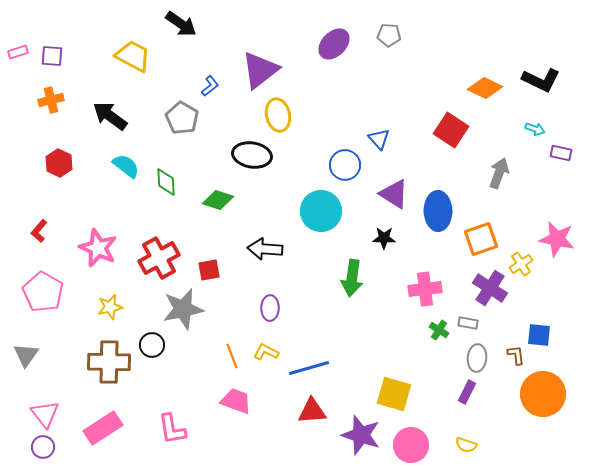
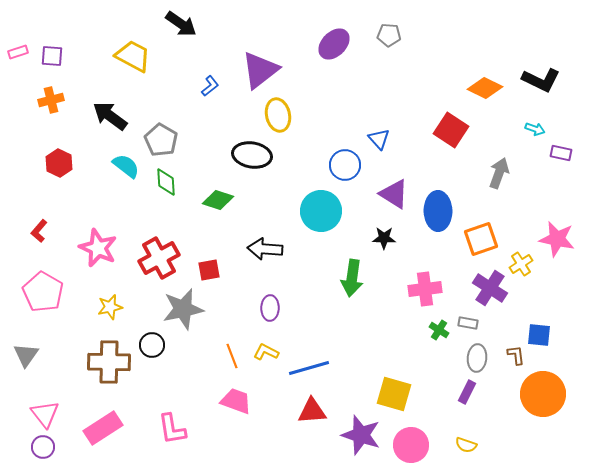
gray pentagon at (182, 118): moved 21 px left, 22 px down
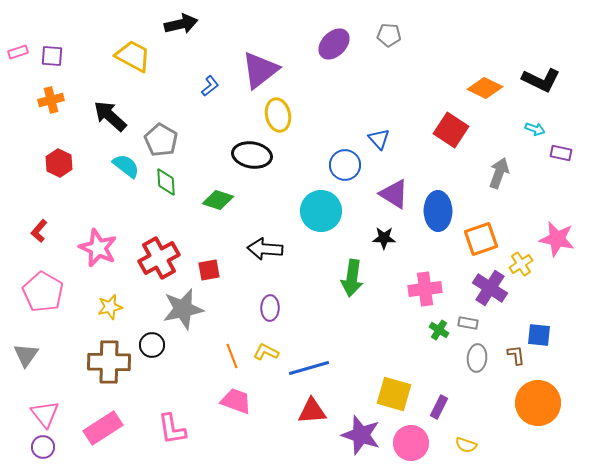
black arrow at (181, 24): rotated 48 degrees counterclockwise
black arrow at (110, 116): rotated 6 degrees clockwise
purple rectangle at (467, 392): moved 28 px left, 15 px down
orange circle at (543, 394): moved 5 px left, 9 px down
pink circle at (411, 445): moved 2 px up
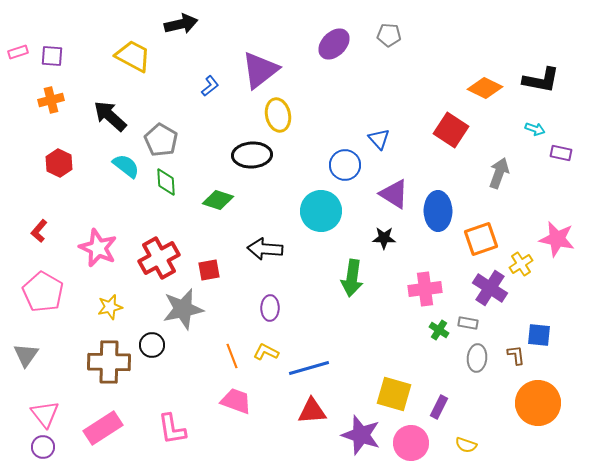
black L-shape at (541, 80): rotated 15 degrees counterclockwise
black ellipse at (252, 155): rotated 12 degrees counterclockwise
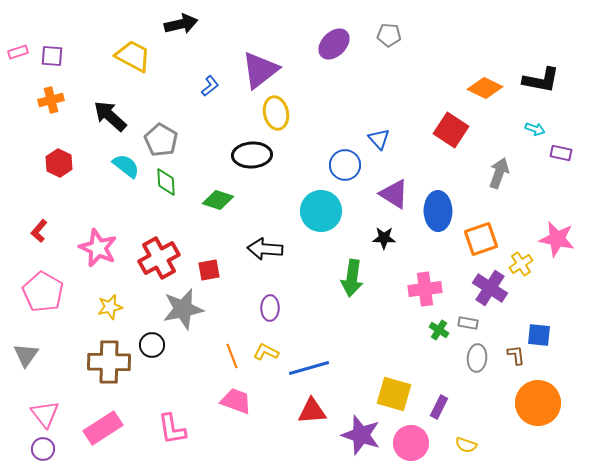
yellow ellipse at (278, 115): moved 2 px left, 2 px up
purple circle at (43, 447): moved 2 px down
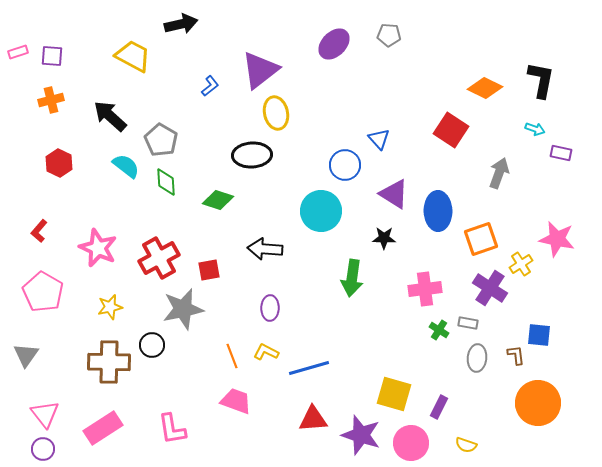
black L-shape at (541, 80): rotated 90 degrees counterclockwise
red triangle at (312, 411): moved 1 px right, 8 px down
